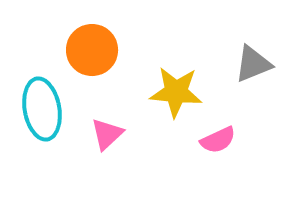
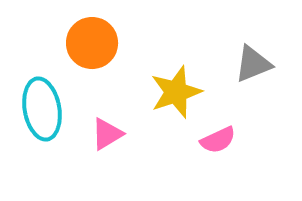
orange circle: moved 7 px up
yellow star: rotated 24 degrees counterclockwise
pink triangle: rotated 12 degrees clockwise
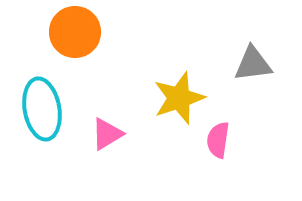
orange circle: moved 17 px left, 11 px up
gray triangle: rotated 15 degrees clockwise
yellow star: moved 3 px right, 6 px down
pink semicircle: rotated 123 degrees clockwise
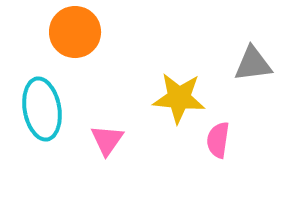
yellow star: rotated 24 degrees clockwise
pink triangle: moved 6 px down; rotated 24 degrees counterclockwise
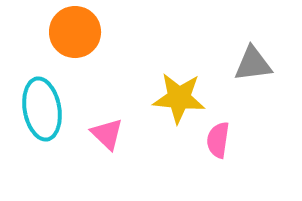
pink triangle: moved 6 px up; rotated 21 degrees counterclockwise
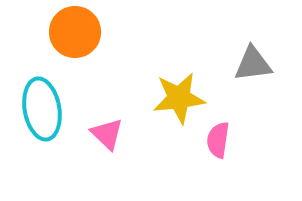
yellow star: rotated 12 degrees counterclockwise
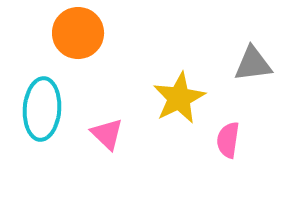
orange circle: moved 3 px right, 1 px down
yellow star: rotated 20 degrees counterclockwise
cyan ellipse: rotated 14 degrees clockwise
pink semicircle: moved 10 px right
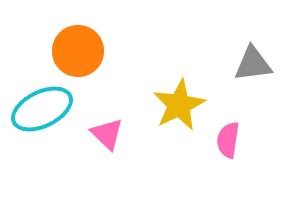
orange circle: moved 18 px down
yellow star: moved 7 px down
cyan ellipse: rotated 60 degrees clockwise
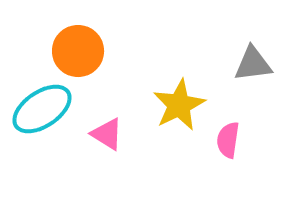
cyan ellipse: rotated 8 degrees counterclockwise
pink triangle: rotated 12 degrees counterclockwise
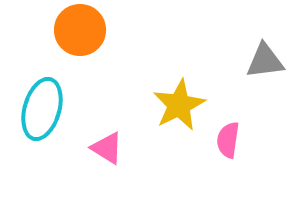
orange circle: moved 2 px right, 21 px up
gray triangle: moved 12 px right, 3 px up
cyan ellipse: rotated 40 degrees counterclockwise
pink triangle: moved 14 px down
